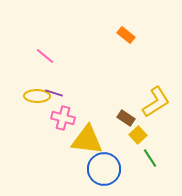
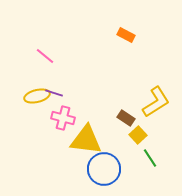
orange rectangle: rotated 12 degrees counterclockwise
yellow ellipse: rotated 15 degrees counterclockwise
yellow triangle: moved 1 px left
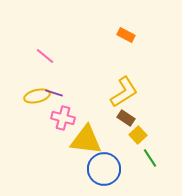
yellow L-shape: moved 32 px left, 10 px up
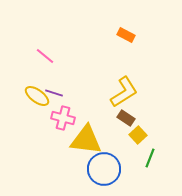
yellow ellipse: rotated 50 degrees clockwise
green line: rotated 54 degrees clockwise
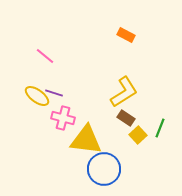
green line: moved 10 px right, 30 px up
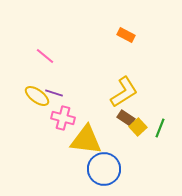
yellow square: moved 8 px up
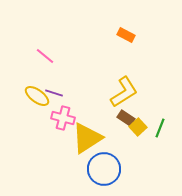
yellow triangle: moved 1 px right, 2 px up; rotated 40 degrees counterclockwise
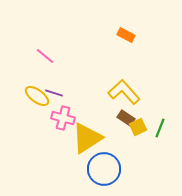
yellow L-shape: rotated 100 degrees counterclockwise
yellow square: rotated 18 degrees clockwise
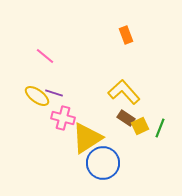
orange rectangle: rotated 42 degrees clockwise
yellow square: moved 2 px right, 1 px up
blue circle: moved 1 px left, 6 px up
